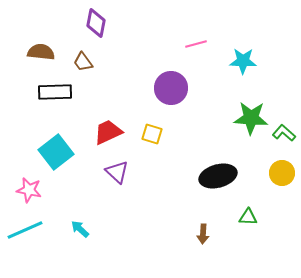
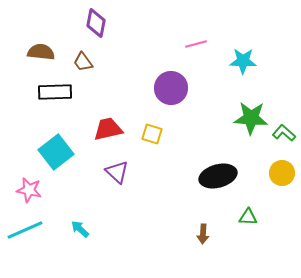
red trapezoid: moved 3 px up; rotated 12 degrees clockwise
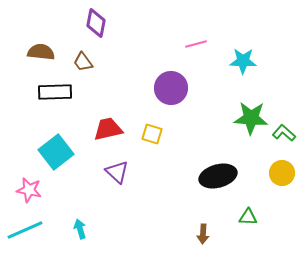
cyan arrow: rotated 30 degrees clockwise
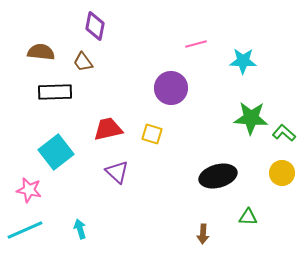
purple diamond: moved 1 px left, 3 px down
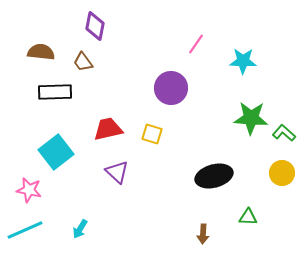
pink line: rotated 40 degrees counterclockwise
black ellipse: moved 4 px left
cyan arrow: rotated 132 degrees counterclockwise
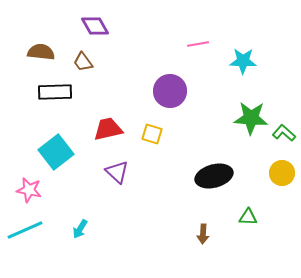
purple diamond: rotated 40 degrees counterclockwise
pink line: moved 2 px right; rotated 45 degrees clockwise
purple circle: moved 1 px left, 3 px down
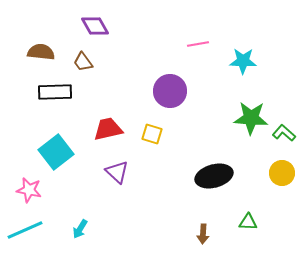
green triangle: moved 5 px down
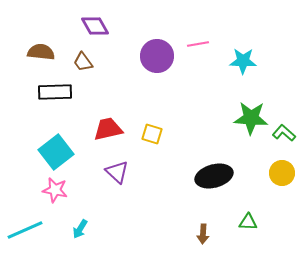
purple circle: moved 13 px left, 35 px up
pink star: moved 26 px right
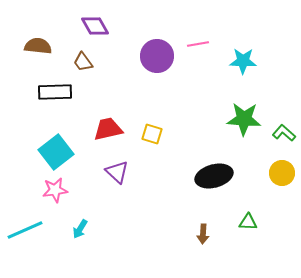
brown semicircle: moved 3 px left, 6 px up
green star: moved 7 px left, 1 px down
pink star: rotated 20 degrees counterclockwise
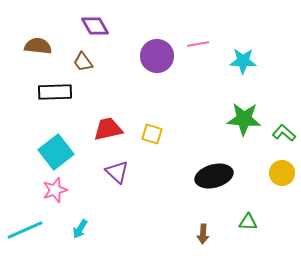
pink star: rotated 10 degrees counterclockwise
